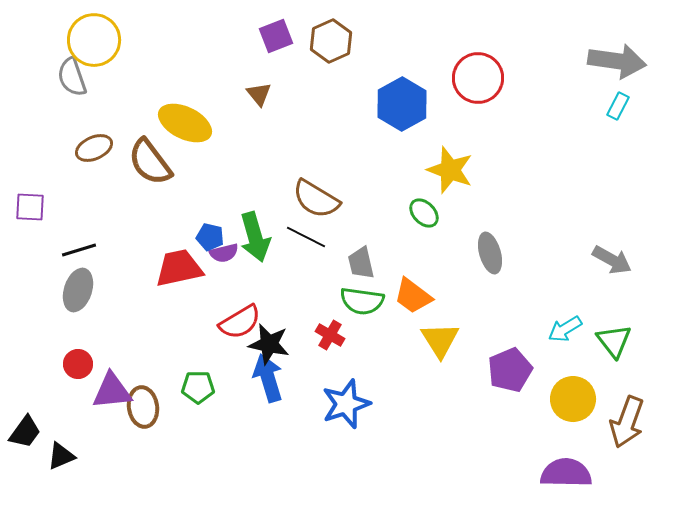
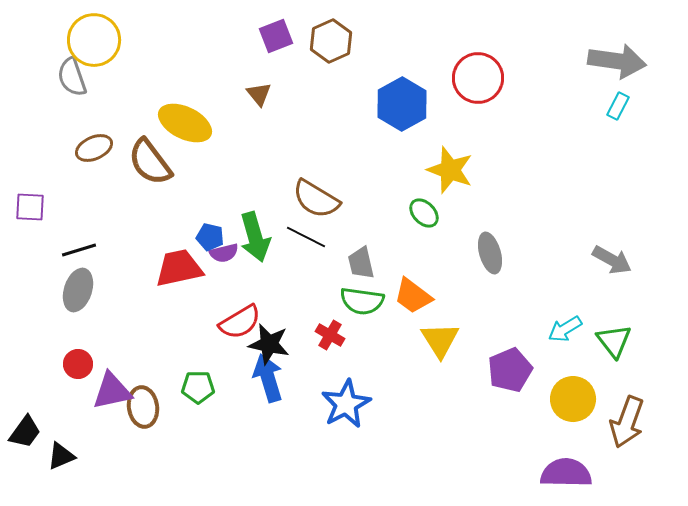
purple triangle at (112, 391): rotated 6 degrees counterclockwise
blue star at (346, 404): rotated 9 degrees counterclockwise
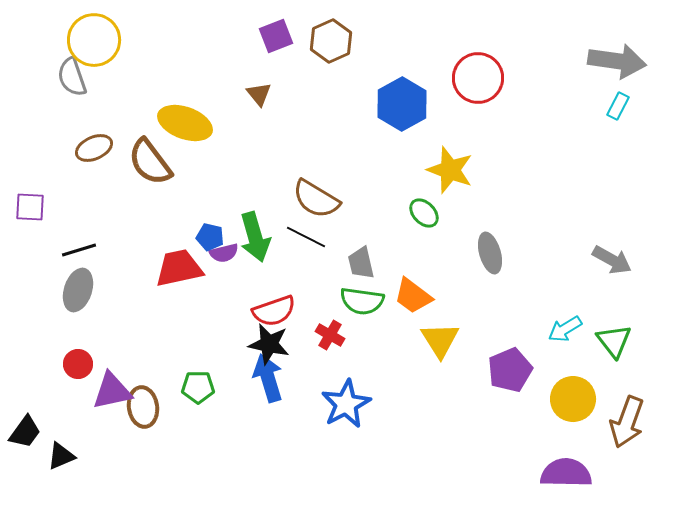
yellow ellipse at (185, 123): rotated 6 degrees counterclockwise
red semicircle at (240, 322): moved 34 px right, 11 px up; rotated 12 degrees clockwise
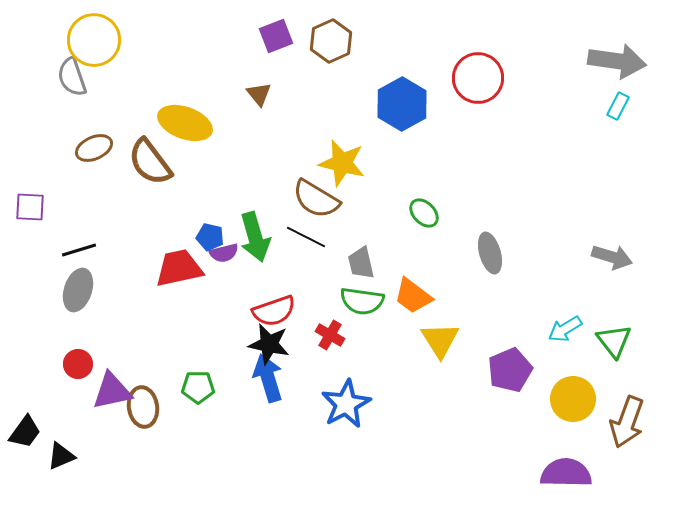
yellow star at (450, 170): moved 108 px left, 7 px up; rotated 6 degrees counterclockwise
gray arrow at (612, 260): moved 3 px up; rotated 12 degrees counterclockwise
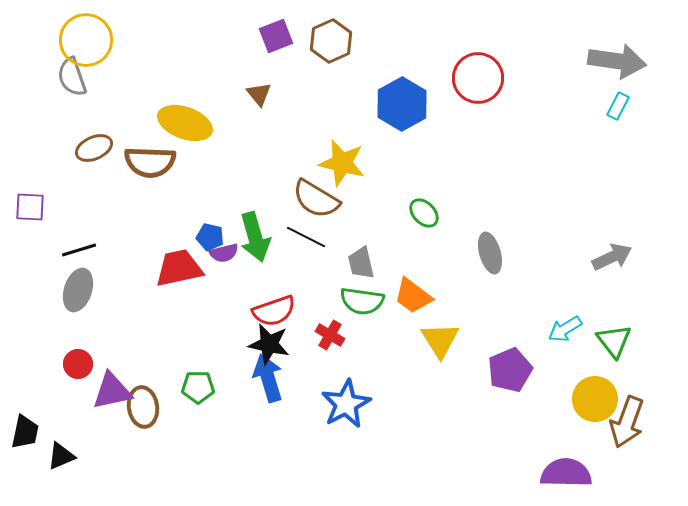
yellow circle at (94, 40): moved 8 px left
brown semicircle at (150, 162): rotated 51 degrees counterclockwise
gray arrow at (612, 257): rotated 42 degrees counterclockwise
yellow circle at (573, 399): moved 22 px right
black trapezoid at (25, 432): rotated 24 degrees counterclockwise
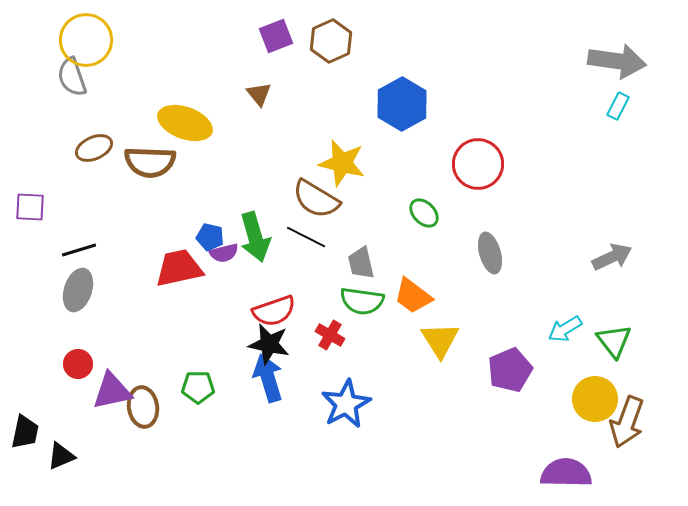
red circle at (478, 78): moved 86 px down
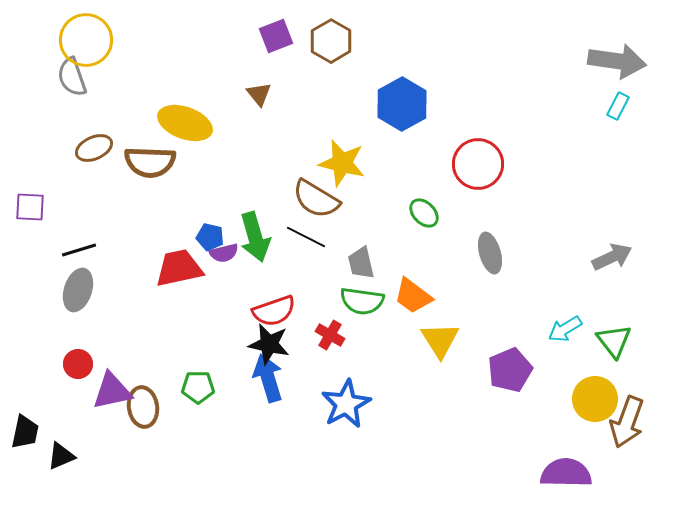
brown hexagon at (331, 41): rotated 6 degrees counterclockwise
